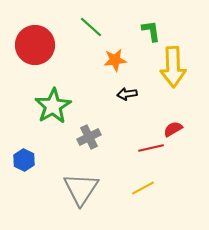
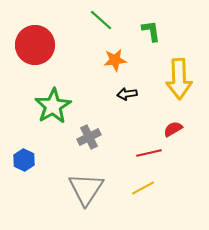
green line: moved 10 px right, 7 px up
yellow arrow: moved 6 px right, 12 px down
red line: moved 2 px left, 5 px down
gray triangle: moved 5 px right
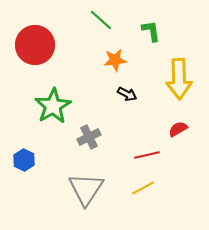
black arrow: rotated 144 degrees counterclockwise
red semicircle: moved 5 px right
red line: moved 2 px left, 2 px down
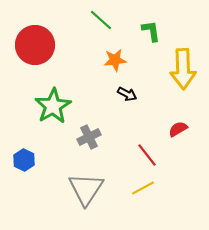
yellow arrow: moved 4 px right, 10 px up
red line: rotated 65 degrees clockwise
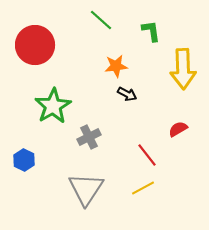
orange star: moved 1 px right, 6 px down
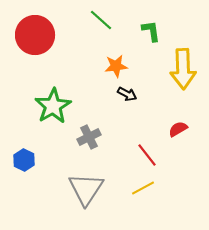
red circle: moved 10 px up
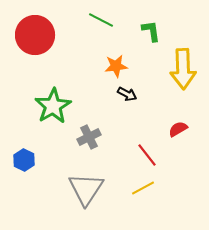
green line: rotated 15 degrees counterclockwise
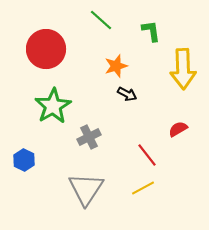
green line: rotated 15 degrees clockwise
red circle: moved 11 px right, 14 px down
orange star: rotated 10 degrees counterclockwise
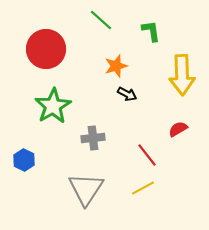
yellow arrow: moved 1 px left, 6 px down
gray cross: moved 4 px right, 1 px down; rotated 20 degrees clockwise
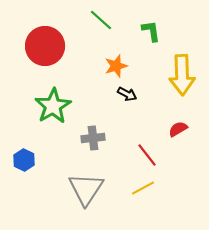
red circle: moved 1 px left, 3 px up
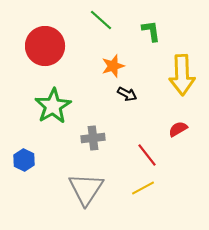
orange star: moved 3 px left
